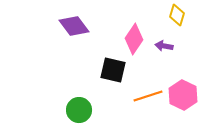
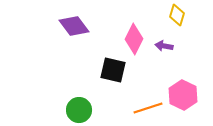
pink diamond: rotated 8 degrees counterclockwise
orange line: moved 12 px down
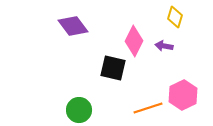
yellow diamond: moved 2 px left, 2 px down
purple diamond: moved 1 px left
pink diamond: moved 2 px down
black square: moved 2 px up
pink hexagon: rotated 8 degrees clockwise
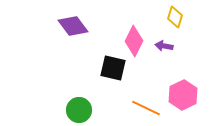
orange line: moved 2 px left; rotated 44 degrees clockwise
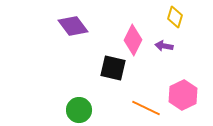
pink diamond: moved 1 px left, 1 px up
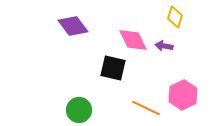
pink diamond: rotated 52 degrees counterclockwise
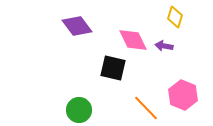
purple diamond: moved 4 px right
pink hexagon: rotated 12 degrees counterclockwise
orange line: rotated 20 degrees clockwise
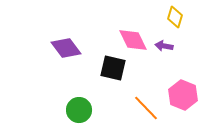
purple diamond: moved 11 px left, 22 px down
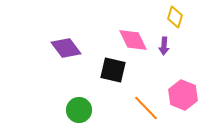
purple arrow: rotated 96 degrees counterclockwise
black square: moved 2 px down
